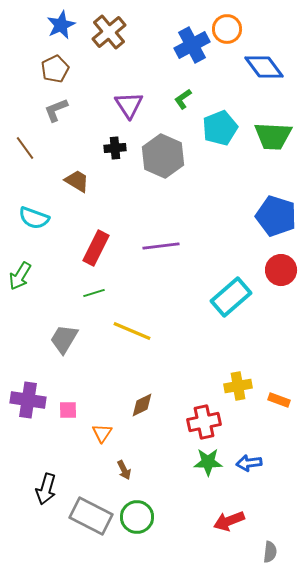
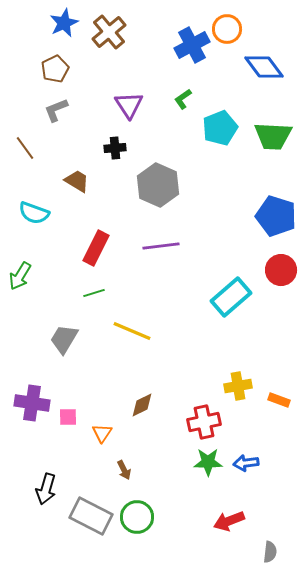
blue star: moved 3 px right, 2 px up
gray hexagon: moved 5 px left, 29 px down
cyan semicircle: moved 5 px up
purple cross: moved 4 px right, 3 px down
pink square: moved 7 px down
blue arrow: moved 3 px left
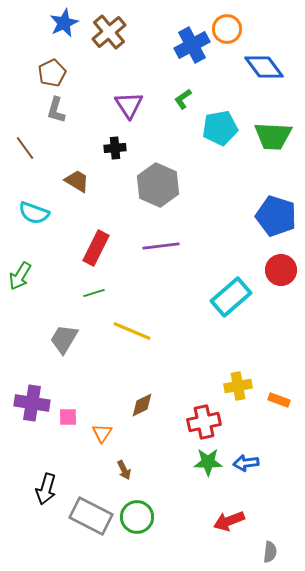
brown pentagon: moved 3 px left, 4 px down
gray L-shape: rotated 52 degrees counterclockwise
cyan pentagon: rotated 12 degrees clockwise
